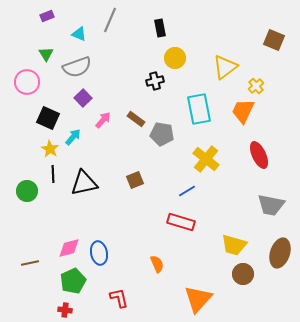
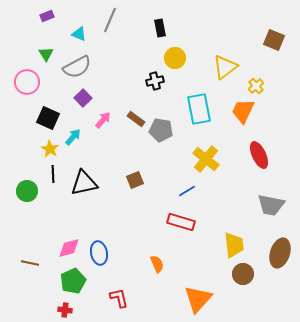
gray semicircle at (77, 67): rotated 8 degrees counterclockwise
gray pentagon at (162, 134): moved 1 px left, 4 px up
yellow trapezoid at (234, 245): rotated 112 degrees counterclockwise
brown line at (30, 263): rotated 24 degrees clockwise
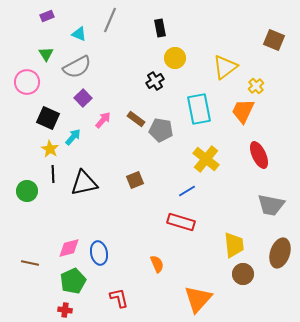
black cross at (155, 81): rotated 18 degrees counterclockwise
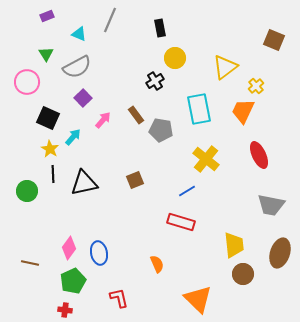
brown rectangle at (136, 119): moved 4 px up; rotated 18 degrees clockwise
pink diamond at (69, 248): rotated 40 degrees counterclockwise
orange triangle at (198, 299): rotated 28 degrees counterclockwise
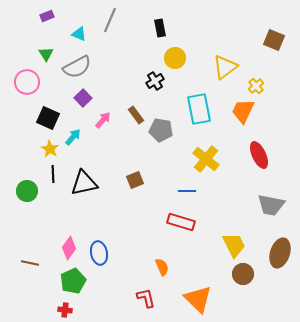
blue line at (187, 191): rotated 30 degrees clockwise
yellow trapezoid at (234, 245): rotated 20 degrees counterclockwise
orange semicircle at (157, 264): moved 5 px right, 3 px down
red L-shape at (119, 298): moved 27 px right
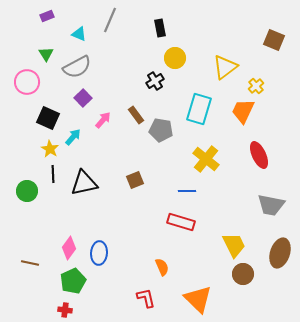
cyan rectangle at (199, 109): rotated 28 degrees clockwise
blue ellipse at (99, 253): rotated 15 degrees clockwise
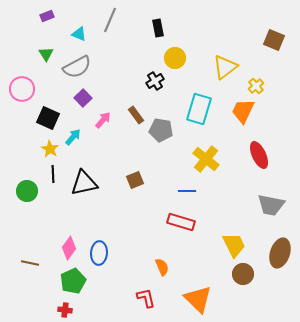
black rectangle at (160, 28): moved 2 px left
pink circle at (27, 82): moved 5 px left, 7 px down
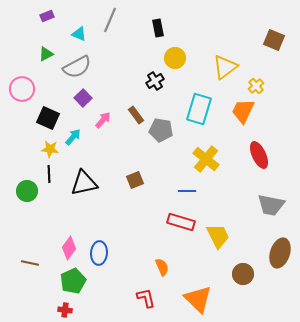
green triangle at (46, 54): rotated 35 degrees clockwise
yellow star at (50, 149): rotated 24 degrees counterclockwise
black line at (53, 174): moved 4 px left
yellow trapezoid at (234, 245): moved 16 px left, 9 px up
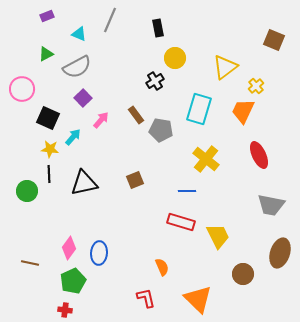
pink arrow at (103, 120): moved 2 px left
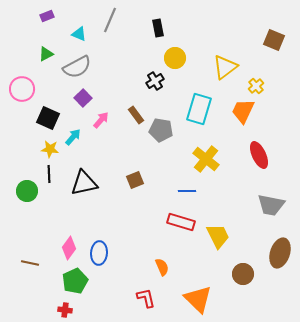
green pentagon at (73, 281): moved 2 px right
